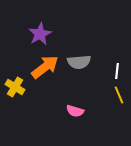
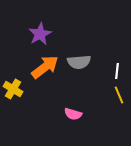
yellow cross: moved 2 px left, 2 px down
pink semicircle: moved 2 px left, 3 px down
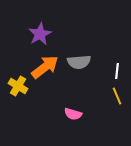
yellow cross: moved 5 px right, 3 px up
yellow line: moved 2 px left, 1 px down
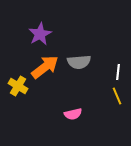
white line: moved 1 px right, 1 px down
pink semicircle: rotated 30 degrees counterclockwise
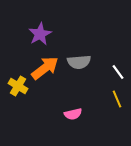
orange arrow: moved 1 px down
white line: rotated 42 degrees counterclockwise
yellow line: moved 3 px down
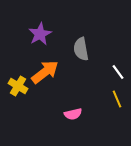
gray semicircle: moved 2 px right, 13 px up; rotated 85 degrees clockwise
orange arrow: moved 4 px down
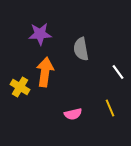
purple star: rotated 25 degrees clockwise
orange arrow: rotated 44 degrees counterclockwise
yellow cross: moved 2 px right, 1 px down
yellow line: moved 7 px left, 9 px down
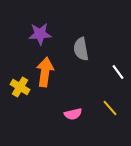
yellow line: rotated 18 degrees counterclockwise
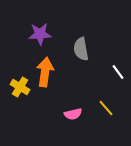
yellow line: moved 4 px left
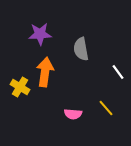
pink semicircle: rotated 18 degrees clockwise
